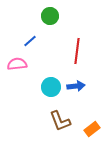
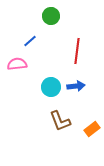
green circle: moved 1 px right
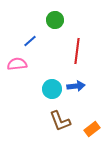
green circle: moved 4 px right, 4 px down
cyan circle: moved 1 px right, 2 px down
